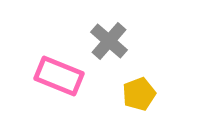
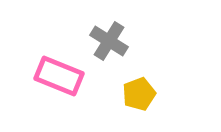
gray cross: rotated 9 degrees counterclockwise
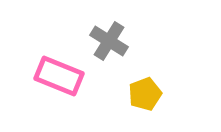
yellow pentagon: moved 6 px right
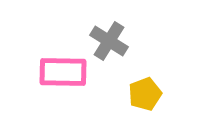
pink rectangle: moved 4 px right, 4 px up; rotated 21 degrees counterclockwise
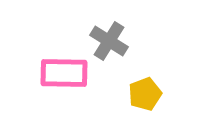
pink rectangle: moved 1 px right, 1 px down
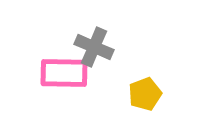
gray cross: moved 15 px left, 6 px down; rotated 9 degrees counterclockwise
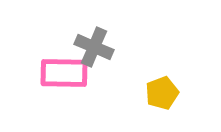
yellow pentagon: moved 17 px right, 1 px up
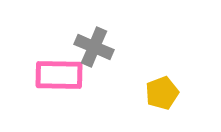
pink rectangle: moved 5 px left, 2 px down
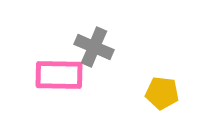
yellow pentagon: rotated 28 degrees clockwise
